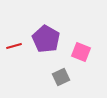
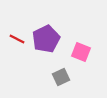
purple pentagon: rotated 16 degrees clockwise
red line: moved 3 px right, 7 px up; rotated 42 degrees clockwise
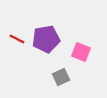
purple pentagon: rotated 16 degrees clockwise
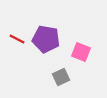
purple pentagon: rotated 20 degrees clockwise
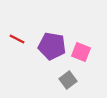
purple pentagon: moved 6 px right, 7 px down
gray square: moved 7 px right, 3 px down; rotated 12 degrees counterclockwise
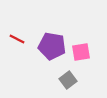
pink square: rotated 30 degrees counterclockwise
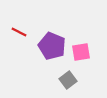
red line: moved 2 px right, 7 px up
purple pentagon: rotated 12 degrees clockwise
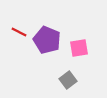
purple pentagon: moved 5 px left, 6 px up
pink square: moved 2 px left, 4 px up
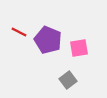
purple pentagon: moved 1 px right
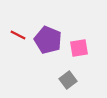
red line: moved 1 px left, 3 px down
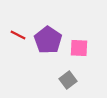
purple pentagon: rotated 12 degrees clockwise
pink square: rotated 12 degrees clockwise
